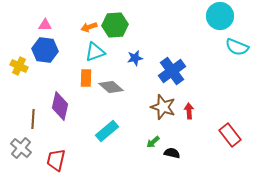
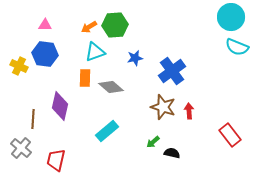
cyan circle: moved 11 px right, 1 px down
orange arrow: rotated 14 degrees counterclockwise
blue hexagon: moved 4 px down
orange rectangle: moved 1 px left
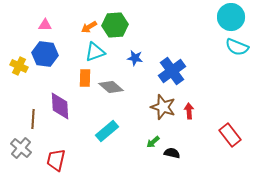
blue star: rotated 21 degrees clockwise
purple diamond: rotated 16 degrees counterclockwise
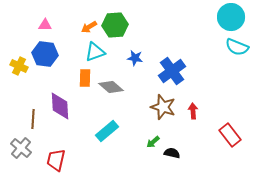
red arrow: moved 4 px right
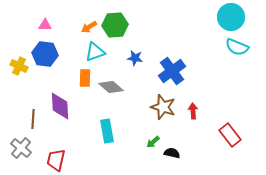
cyan rectangle: rotated 60 degrees counterclockwise
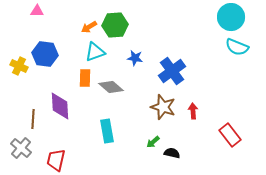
pink triangle: moved 8 px left, 14 px up
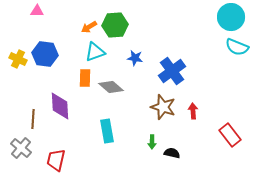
yellow cross: moved 1 px left, 7 px up
green arrow: moved 1 px left; rotated 48 degrees counterclockwise
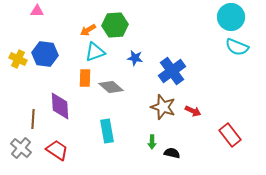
orange arrow: moved 1 px left, 3 px down
red arrow: rotated 119 degrees clockwise
red trapezoid: moved 1 px right, 10 px up; rotated 110 degrees clockwise
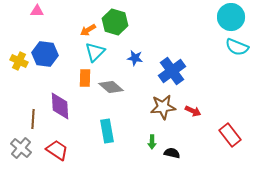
green hexagon: moved 3 px up; rotated 20 degrees clockwise
cyan triangle: rotated 25 degrees counterclockwise
yellow cross: moved 1 px right, 2 px down
brown star: rotated 25 degrees counterclockwise
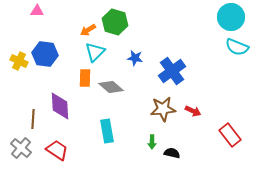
brown star: moved 2 px down
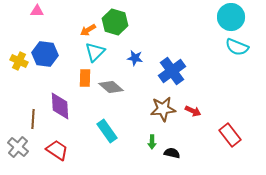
cyan rectangle: rotated 25 degrees counterclockwise
gray cross: moved 3 px left, 1 px up
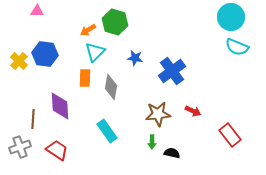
yellow cross: rotated 18 degrees clockwise
gray diamond: rotated 60 degrees clockwise
brown star: moved 5 px left, 5 px down
gray cross: moved 2 px right; rotated 30 degrees clockwise
